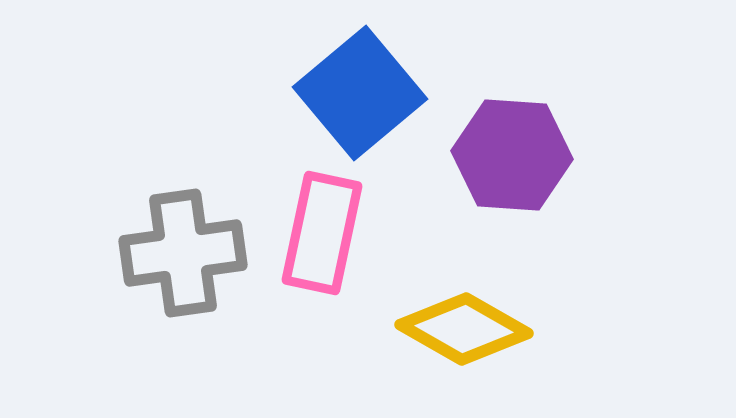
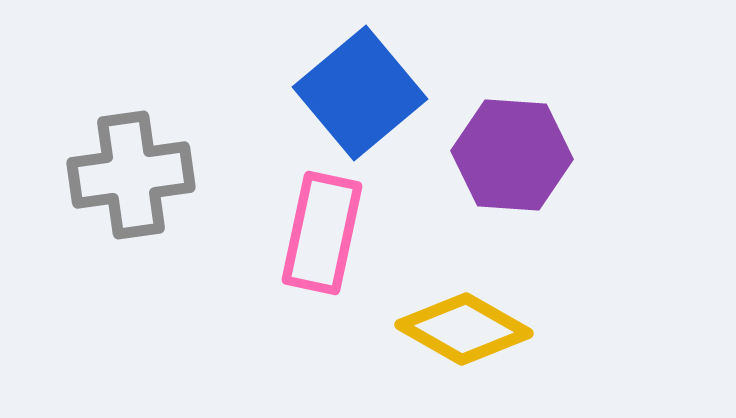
gray cross: moved 52 px left, 78 px up
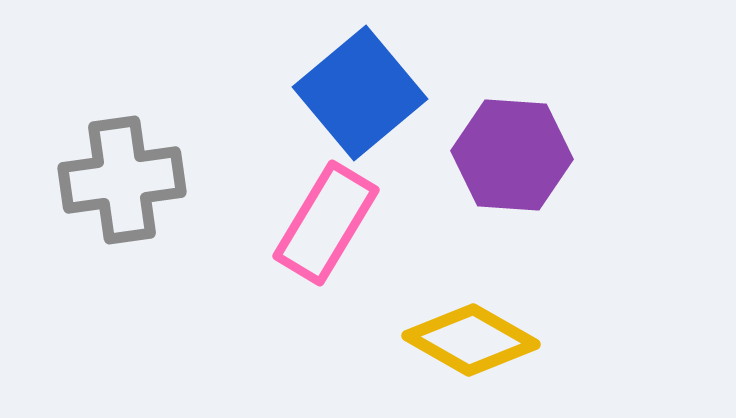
gray cross: moved 9 px left, 5 px down
pink rectangle: moved 4 px right, 10 px up; rotated 19 degrees clockwise
yellow diamond: moved 7 px right, 11 px down
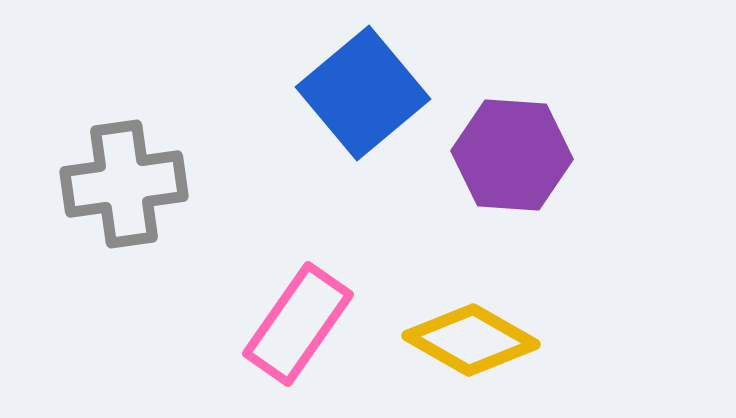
blue square: moved 3 px right
gray cross: moved 2 px right, 4 px down
pink rectangle: moved 28 px left, 101 px down; rotated 4 degrees clockwise
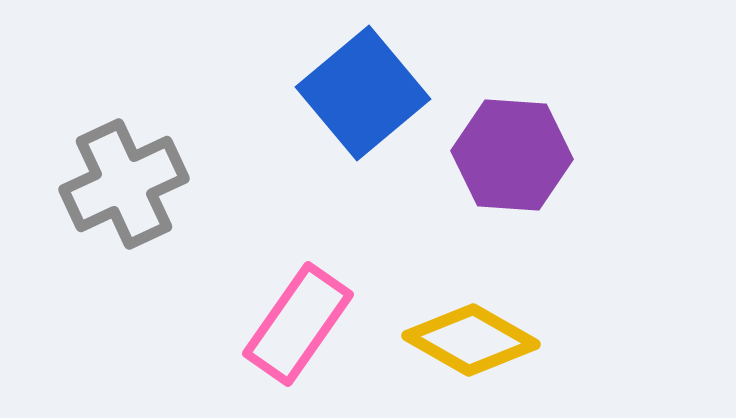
gray cross: rotated 17 degrees counterclockwise
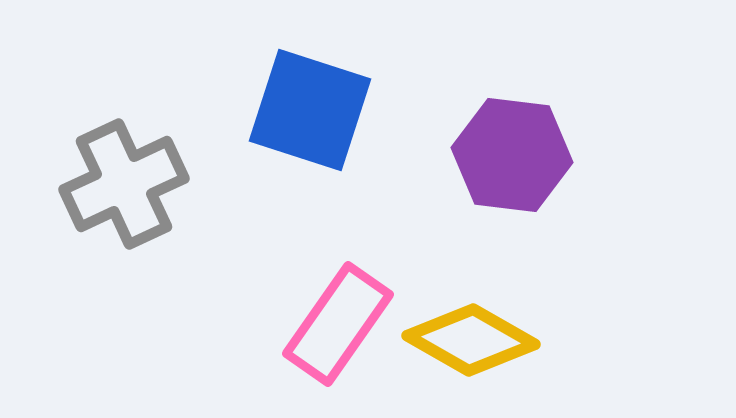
blue square: moved 53 px left, 17 px down; rotated 32 degrees counterclockwise
purple hexagon: rotated 3 degrees clockwise
pink rectangle: moved 40 px right
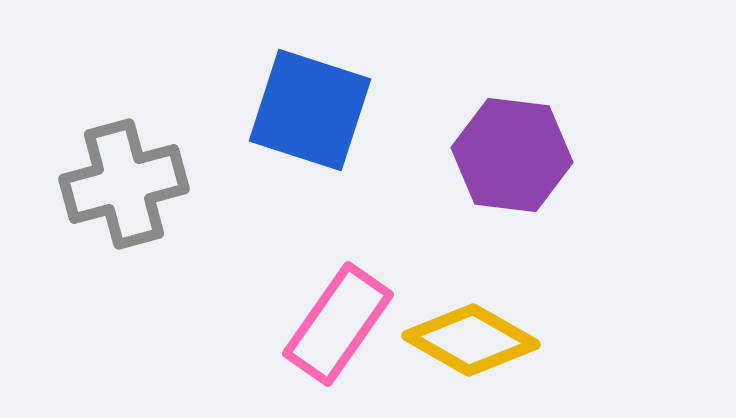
gray cross: rotated 10 degrees clockwise
